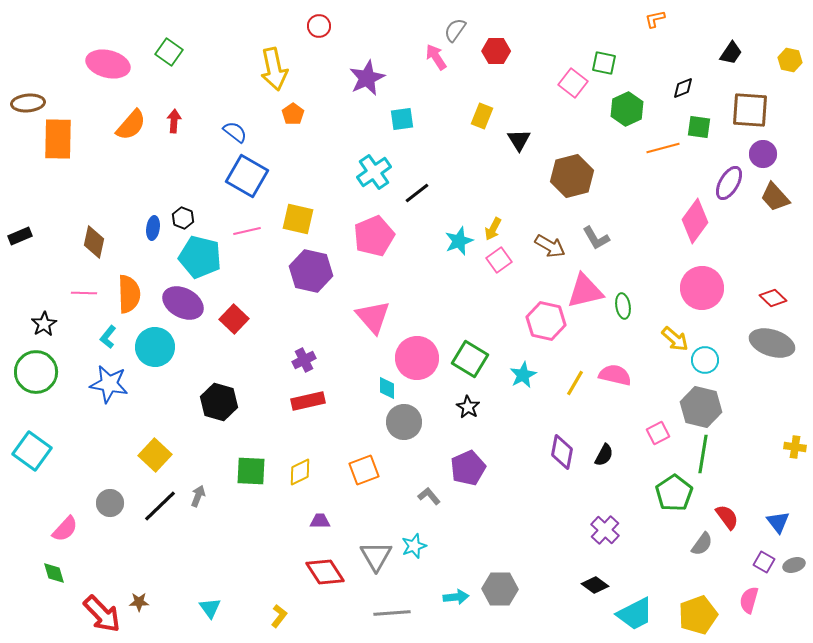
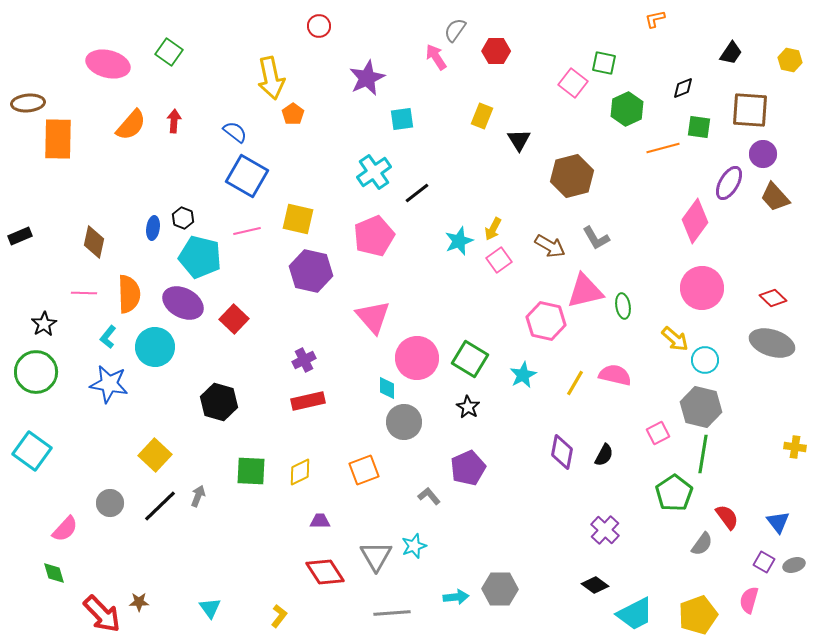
yellow arrow at (274, 69): moved 3 px left, 9 px down
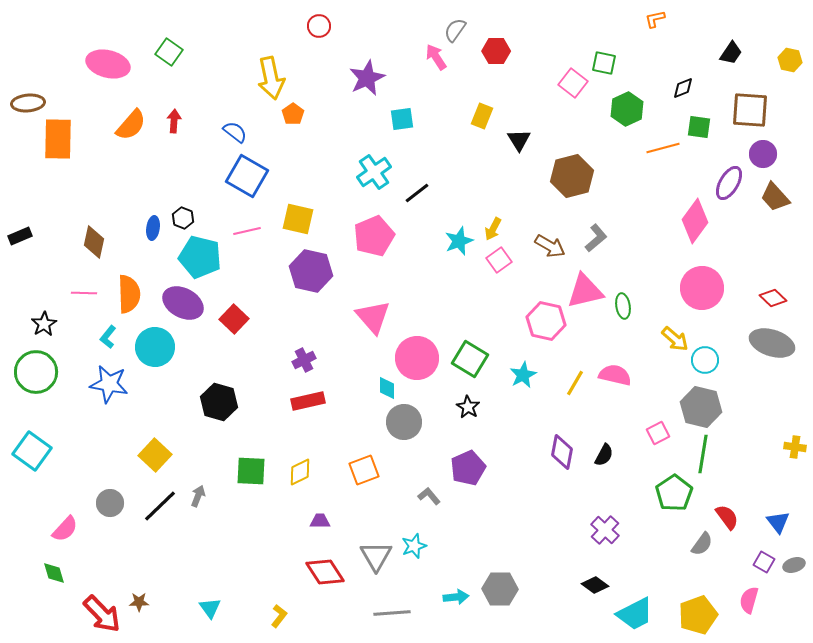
gray L-shape at (596, 238): rotated 100 degrees counterclockwise
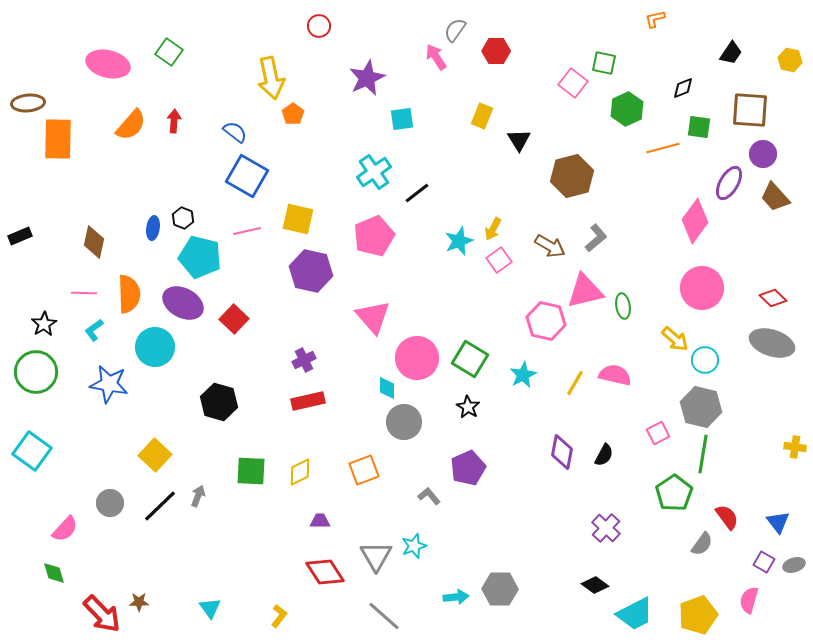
cyan L-shape at (108, 337): moved 14 px left, 7 px up; rotated 15 degrees clockwise
purple cross at (605, 530): moved 1 px right, 2 px up
gray line at (392, 613): moved 8 px left, 3 px down; rotated 45 degrees clockwise
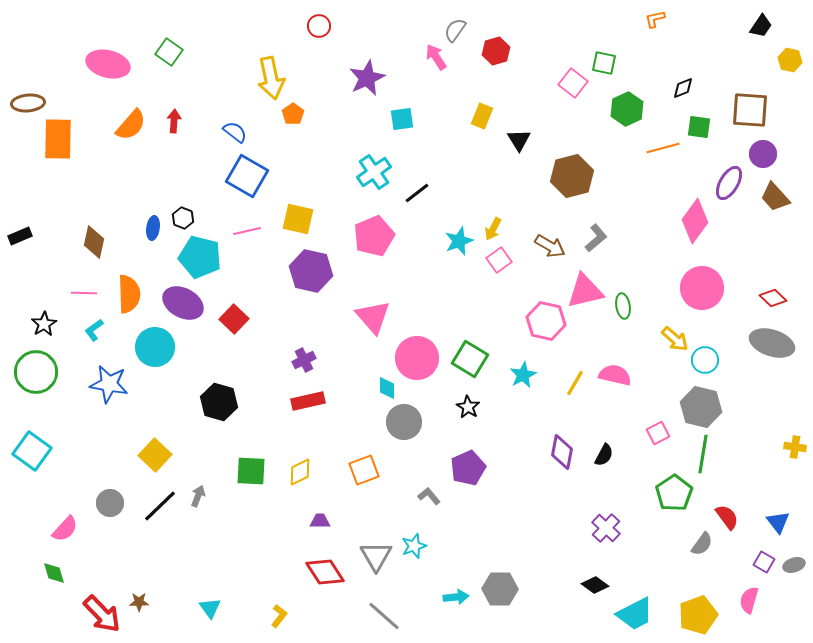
red hexagon at (496, 51): rotated 16 degrees counterclockwise
black trapezoid at (731, 53): moved 30 px right, 27 px up
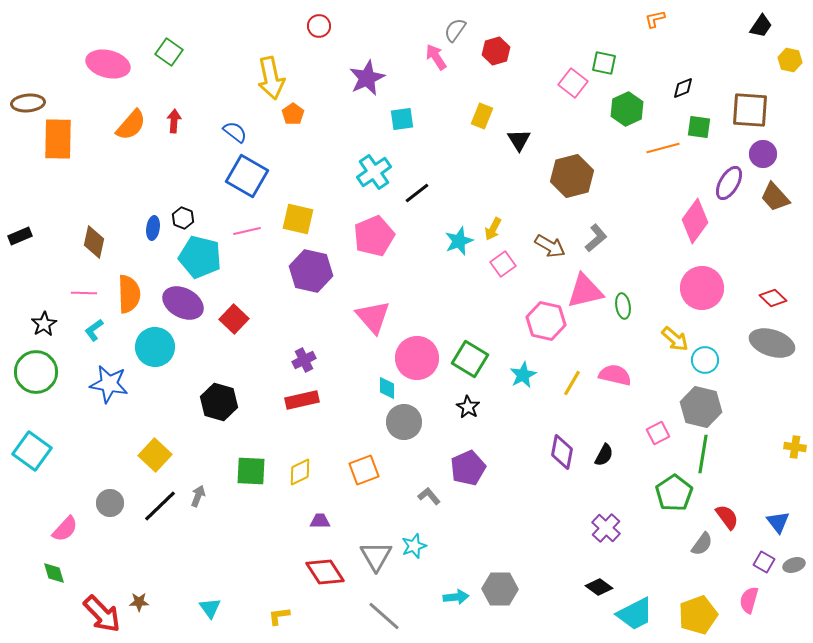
pink square at (499, 260): moved 4 px right, 4 px down
yellow line at (575, 383): moved 3 px left
red rectangle at (308, 401): moved 6 px left, 1 px up
black diamond at (595, 585): moved 4 px right, 2 px down
yellow L-shape at (279, 616): rotated 135 degrees counterclockwise
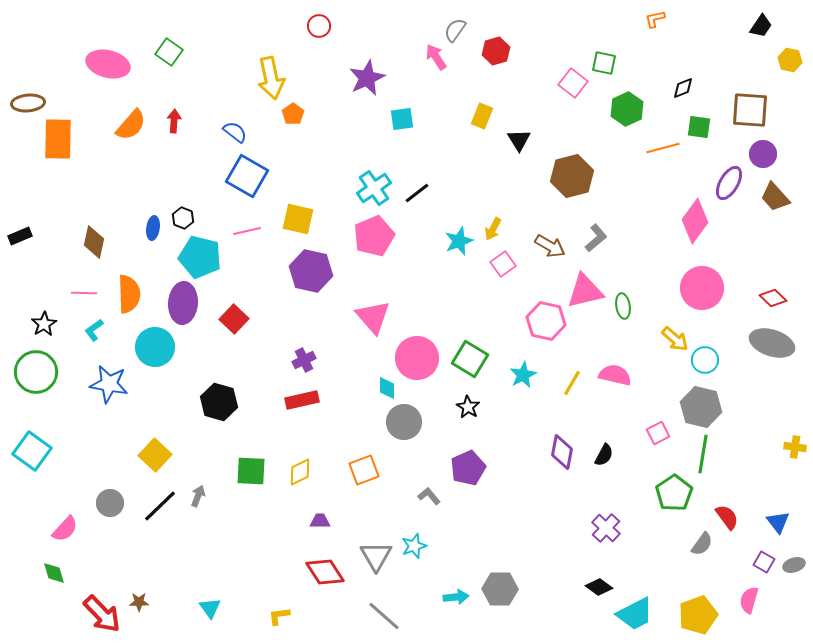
cyan cross at (374, 172): moved 16 px down
purple ellipse at (183, 303): rotated 66 degrees clockwise
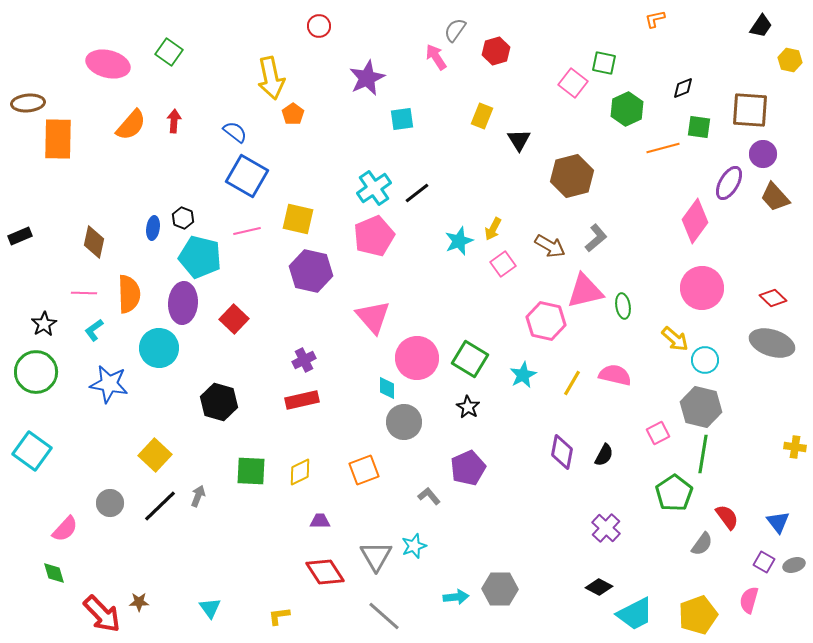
cyan circle at (155, 347): moved 4 px right, 1 px down
black diamond at (599, 587): rotated 8 degrees counterclockwise
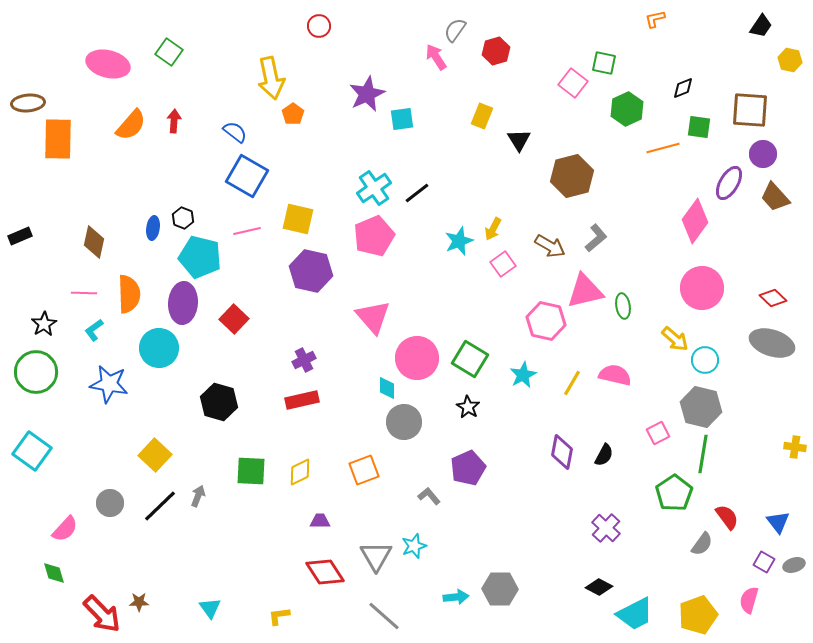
purple star at (367, 78): moved 16 px down
